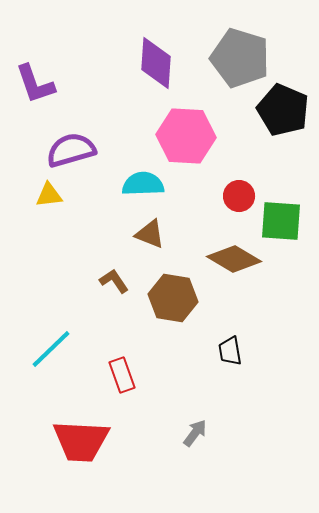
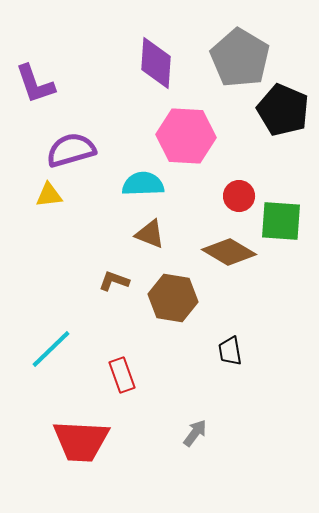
gray pentagon: rotated 14 degrees clockwise
brown diamond: moved 5 px left, 7 px up
brown L-shape: rotated 36 degrees counterclockwise
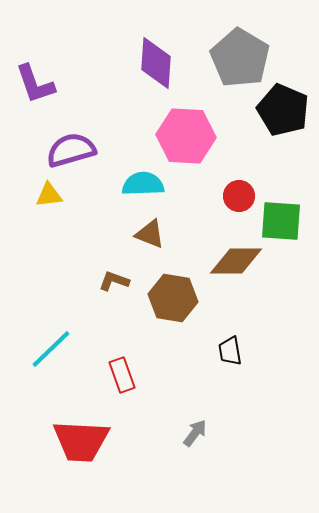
brown diamond: moved 7 px right, 9 px down; rotated 30 degrees counterclockwise
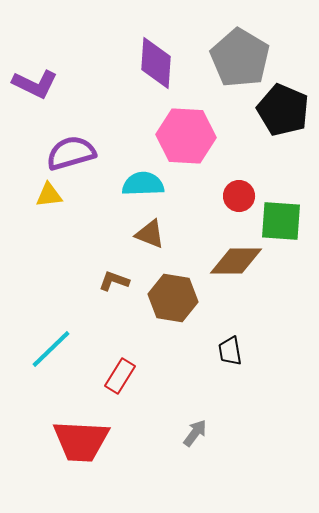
purple L-shape: rotated 45 degrees counterclockwise
purple semicircle: moved 3 px down
red rectangle: moved 2 px left, 1 px down; rotated 52 degrees clockwise
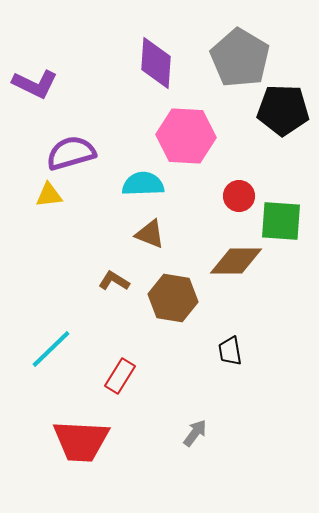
black pentagon: rotated 21 degrees counterclockwise
brown L-shape: rotated 12 degrees clockwise
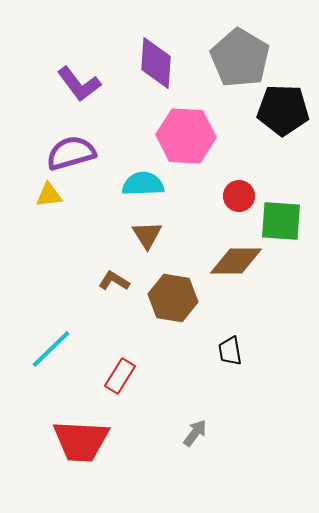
purple L-shape: moved 44 px right; rotated 27 degrees clockwise
brown triangle: moved 3 px left, 1 px down; rotated 36 degrees clockwise
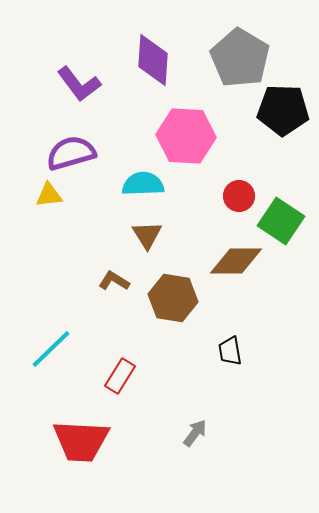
purple diamond: moved 3 px left, 3 px up
green square: rotated 30 degrees clockwise
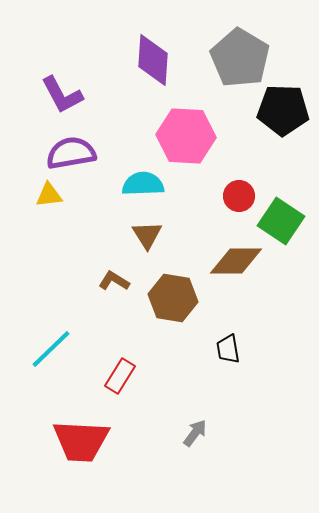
purple L-shape: moved 17 px left, 11 px down; rotated 9 degrees clockwise
purple semicircle: rotated 6 degrees clockwise
black trapezoid: moved 2 px left, 2 px up
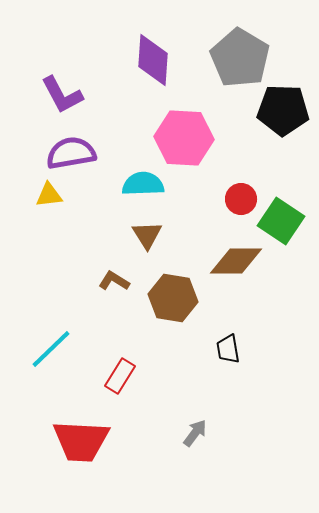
pink hexagon: moved 2 px left, 2 px down
red circle: moved 2 px right, 3 px down
